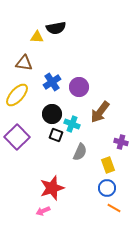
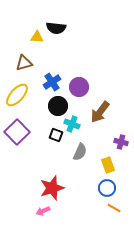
black semicircle: rotated 18 degrees clockwise
brown triangle: rotated 24 degrees counterclockwise
black circle: moved 6 px right, 8 px up
purple square: moved 5 px up
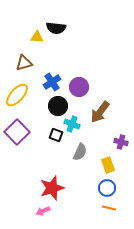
orange line: moved 5 px left; rotated 16 degrees counterclockwise
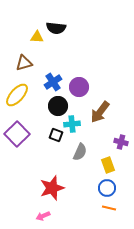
blue cross: moved 1 px right
cyan cross: rotated 28 degrees counterclockwise
purple square: moved 2 px down
pink arrow: moved 5 px down
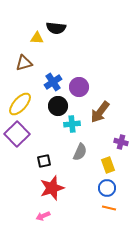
yellow triangle: moved 1 px down
yellow ellipse: moved 3 px right, 9 px down
black square: moved 12 px left, 26 px down; rotated 32 degrees counterclockwise
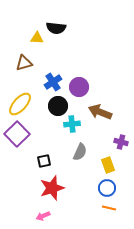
brown arrow: rotated 75 degrees clockwise
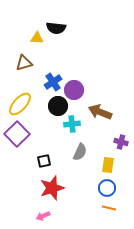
purple circle: moved 5 px left, 3 px down
yellow rectangle: rotated 28 degrees clockwise
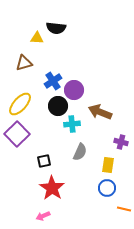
blue cross: moved 1 px up
red star: rotated 20 degrees counterclockwise
orange line: moved 15 px right, 1 px down
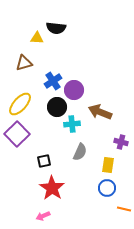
black circle: moved 1 px left, 1 px down
